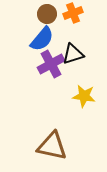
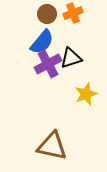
blue semicircle: moved 3 px down
black triangle: moved 2 px left, 4 px down
purple cross: moved 3 px left
yellow star: moved 2 px right, 2 px up; rotated 30 degrees counterclockwise
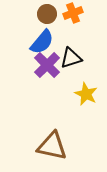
purple cross: moved 1 px left, 1 px down; rotated 16 degrees counterclockwise
yellow star: rotated 25 degrees counterclockwise
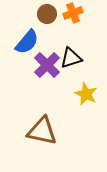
blue semicircle: moved 15 px left
brown triangle: moved 10 px left, 15 px up
